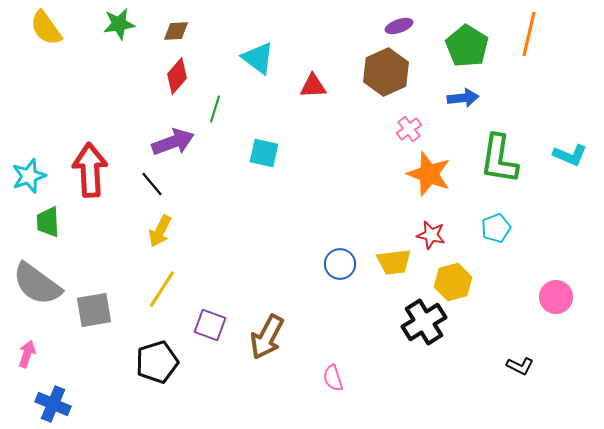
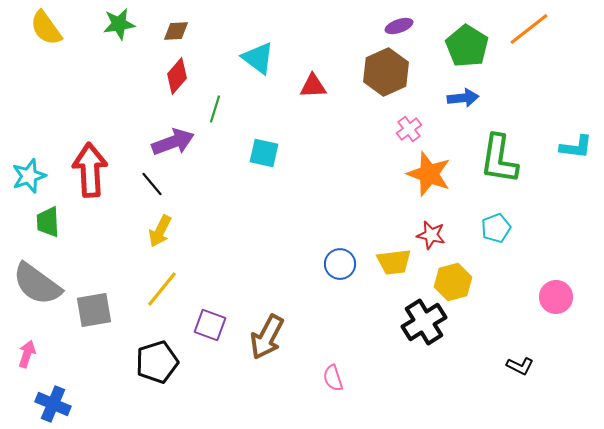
orange line: moved 5 px up; rotated 39 degrees clockwise
cyan L-shape: moved 6 px right, 8 px up; rotated 16 degrees counterclockwise
yellow line: rotated 6 degrees clockwise
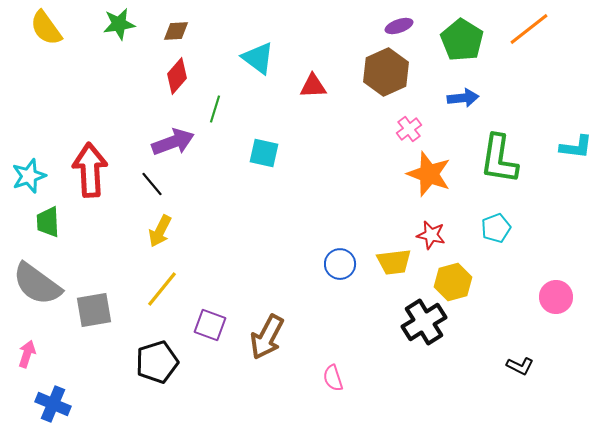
green pentagon: moved 5 px left, 6 px up
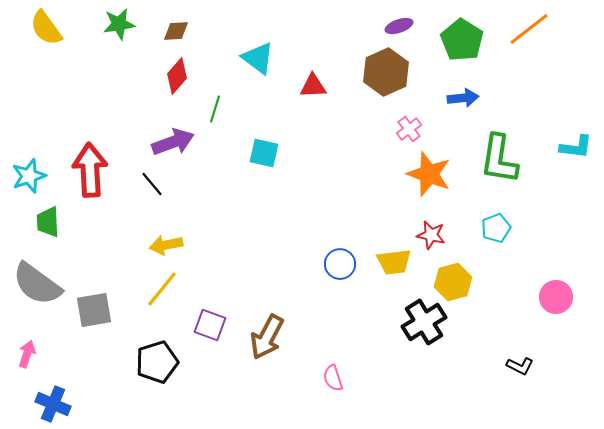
yellow arrow: moved 6 px right, 14 px down; rotated 52 degrees clockwise
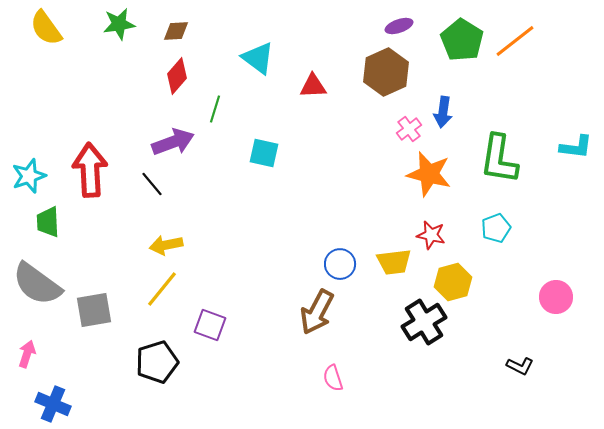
orange line: moved 14 px left, 12 px down
blue arrow: moved 20 px left, 14 px down; rotated 104 degrees clockwise
orange star: rotated 6 degrees counterclockwise
brown arrow: moved 50 px right, 25 px up
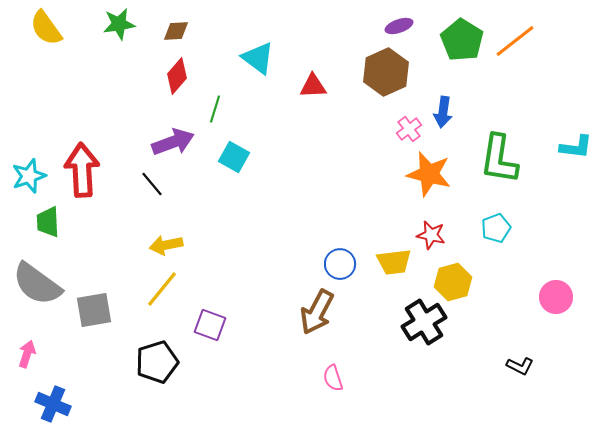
cyan square: moved 30 px left, 4 px down; rotated 16 degrees clockwise
red arrow: moved 8 px left
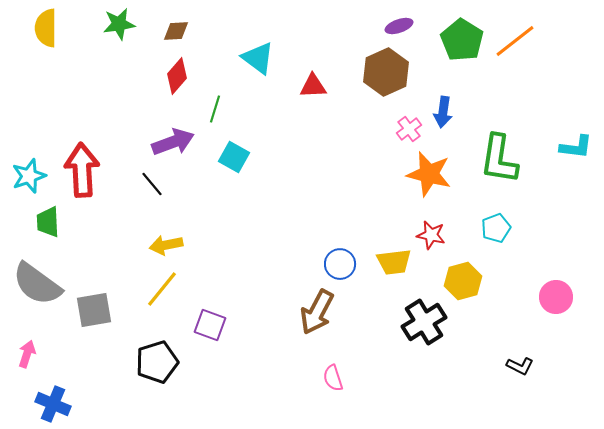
yellow semicircle: rotated 36 degrees clockwise
yellow hexagon: moved 10 px right, 1 px up
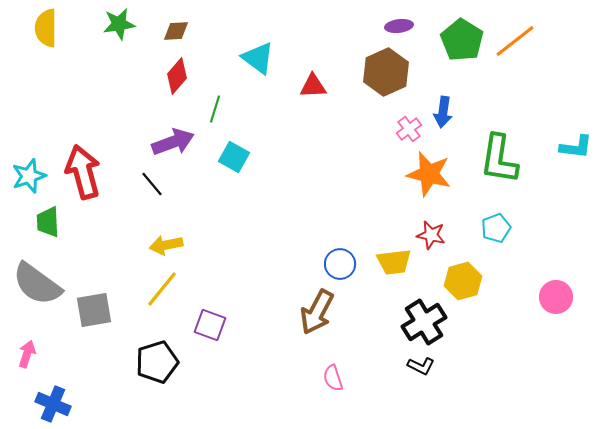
purple ellipse: rotated 12 degrees clockwise
red arrow: moved 1 px right, 2 px down; rotated 12 degrees counterclockwise
black L-shape: moved 99 px left
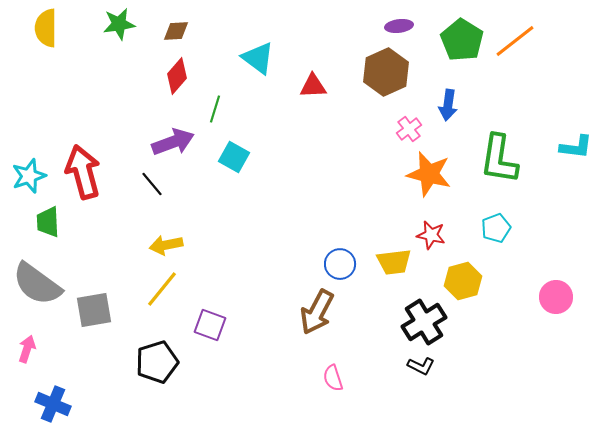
blue arrow: moved 5 px right, 7 px up
pink arrow: moved 5 px up
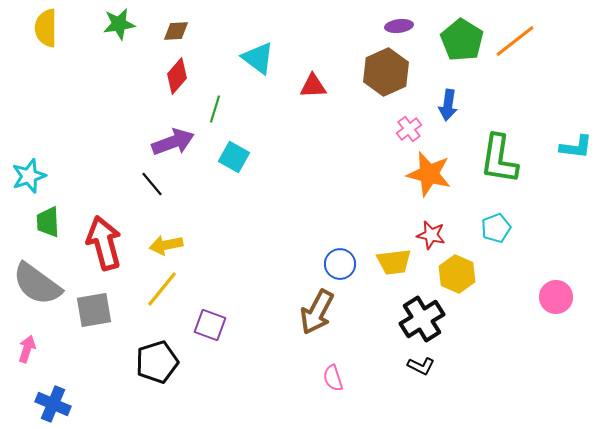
red arrow: moved 21 px right, 71 px down
yellow hexagon: moved 6 px left, 7 px up; rotated 21 degrees counterclockwise
black cross: moved 2 px left, 3 px up
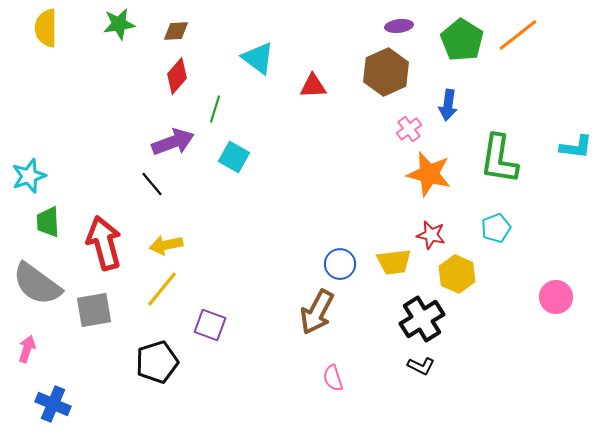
orange line: moved 3 px right, 6 px up
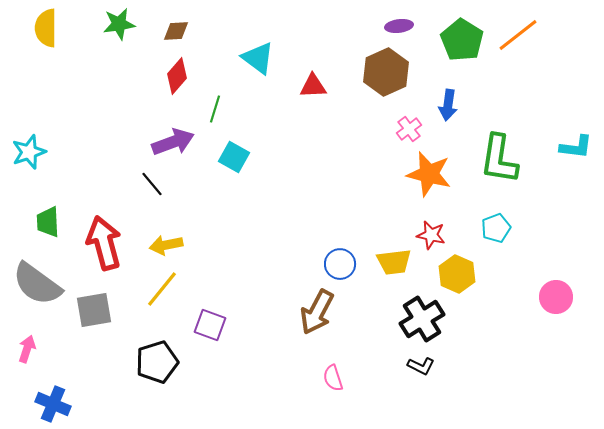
cyan star: moved 24 px up
